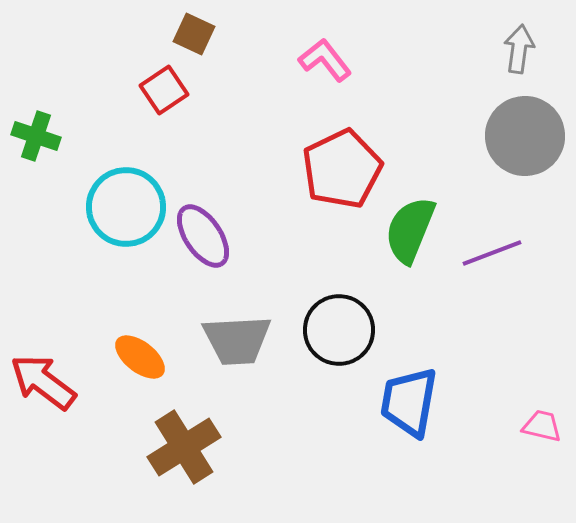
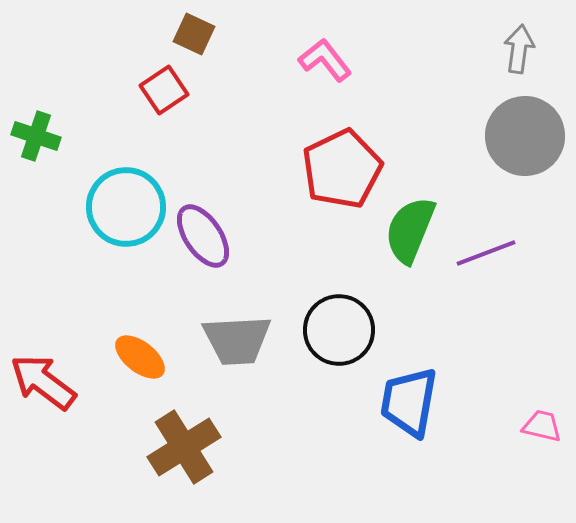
purple line: moved 6 px left
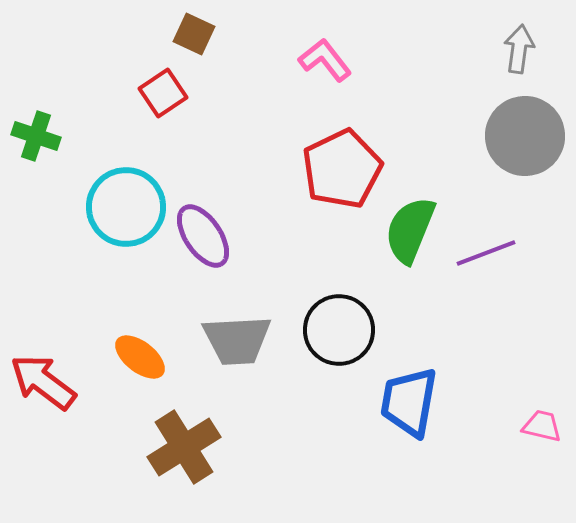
red square: moved 1 px left, 3 px down
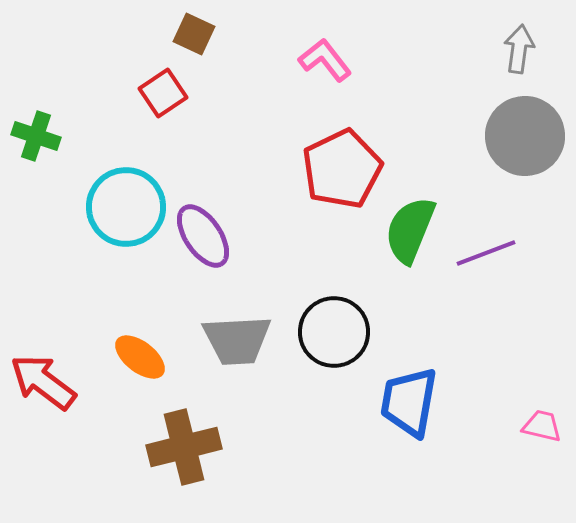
black circle: moved 5 px left, 2 px down
brown cross: rotated 18 degrees clockwise
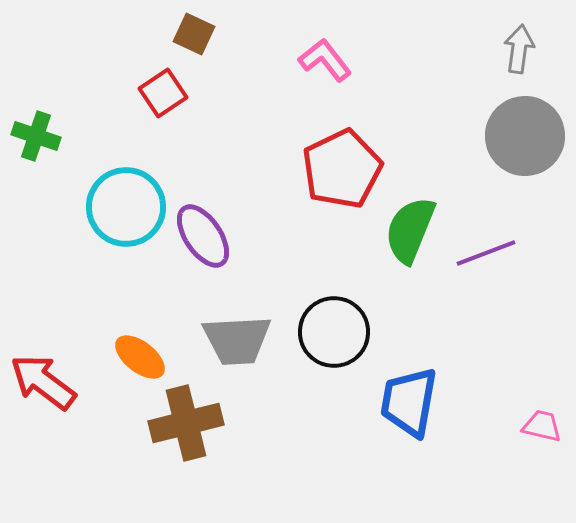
brown cross: moved 2 px right, 24 px up
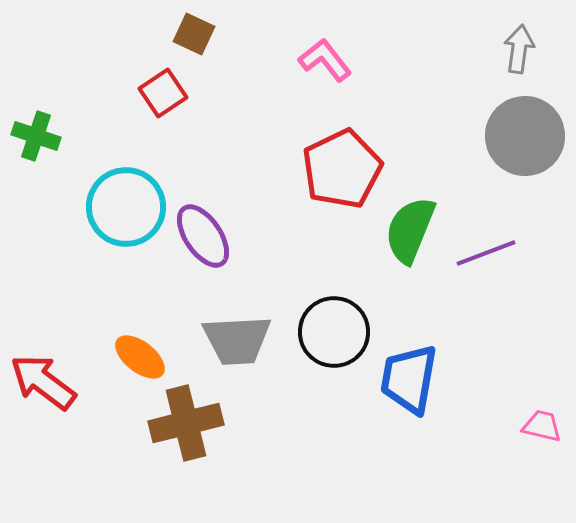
blue trapezoid: moved 23 px up
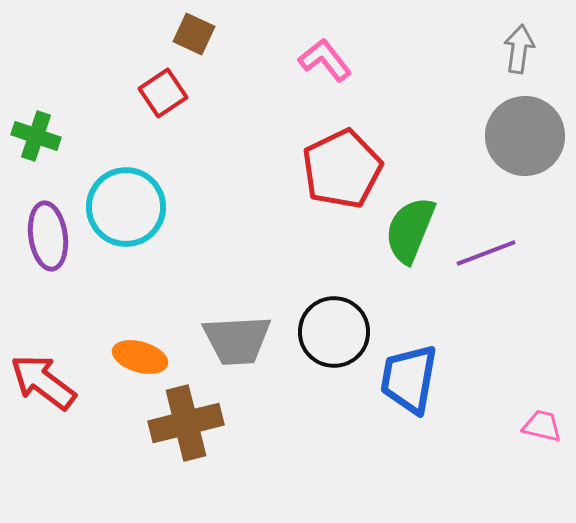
purple ellipse: moved 155 px left; rotated 26 degrees clockwise
orange ellipse: rotated 22 degrees counterclockwise
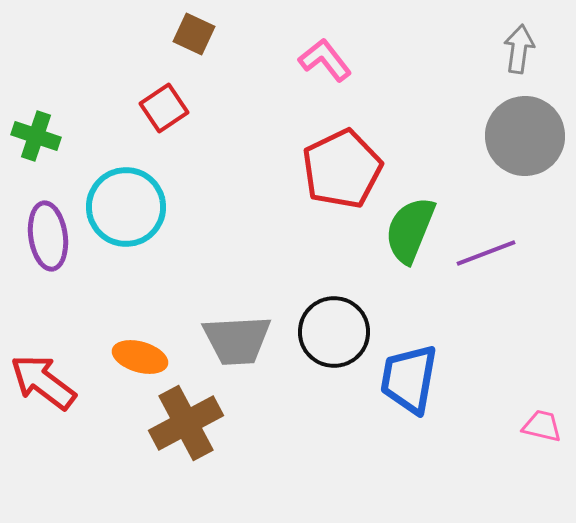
red square: moved 1 px right, 15 px down
brown cross: rotated 14 degrees counterclockwise
